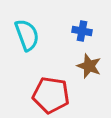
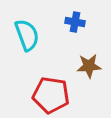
blue cross: moved 7 px left, 9 px up
brown star: rotated 25 degrees counterclockwise
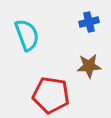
blue cross: moved 14 px right; rotated 24 degrees counterclockwise
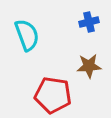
red pentagon: moved 2 px right
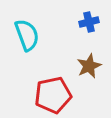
brown star: rotated 20 degrees counterclockwise
red pentagon: rotated 21 degrees counterclockwise
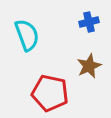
red pentagon: moved 3 px left, 2 px up; rotated 24 degrees clockwise
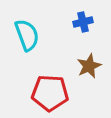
blue cross: moved 6 px left
red pentagon: rotated 9 degrees counterclockwise
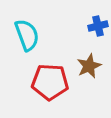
blue cross: moved 15 px right, 4 px down
red pentagon: moved 11 px up
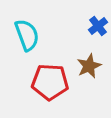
blue cross: rotated 24 degrees counterclockwise
